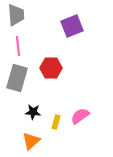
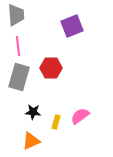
gray rectangle: moved 2 px right, 1 px up
orange triangle: rotated 18 degrees clockwise
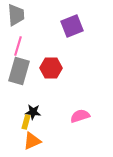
pink line: rotated 24 degrees clockwise
gray rectangle: moved 6 px up
pink semicircle: rotated 18 degrees clockwise
yellow rectangle: moved 30 px left
orange triangle: moved 1 px right
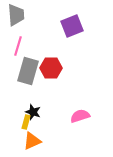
gray rectangle: moved 9 px right
black star: rotated 14 degrees clockwise
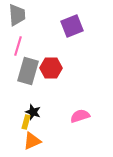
gray trapezoid: moved 1 px right
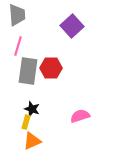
purple square: rotated 20 degrees counterclockwise
gray rectangle: rotated 8 degrees counterclockwise
black star: moved 1 px left, 3 px up
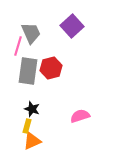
gray trapezoid: moved 14 px right, 18 px down; rotated 20 degrees counterclockwise
red hexagon: rotated 15 degrees counterclockwise
yellow rectangle: moved 1 px right, 4 px down
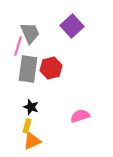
gray trapezoid: moved 1 px left
gray rectangle: moved 2 px up
black star: moved 1 px left, 2 px up
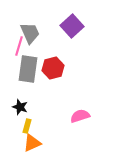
pink line: moved 1 px right
red hexagon: moved 2 px right
black star: moved 11 px left
orange triangle: moved 2 px down
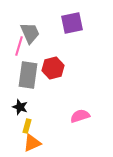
purple square: moved 3 px up; rotated 30 degrees clockwise
gray rectangle: moved 6 px down
